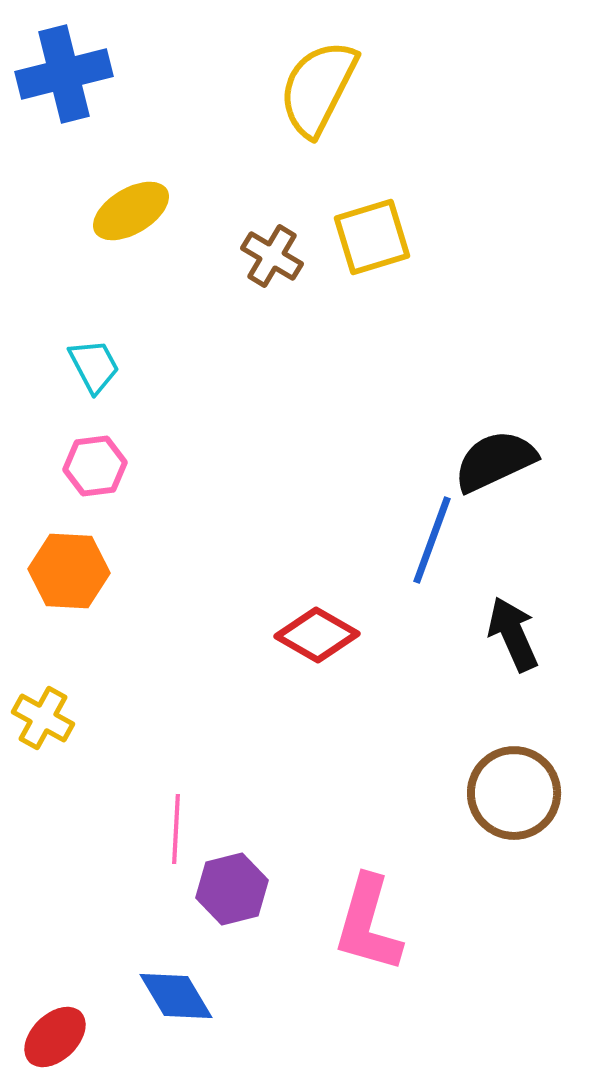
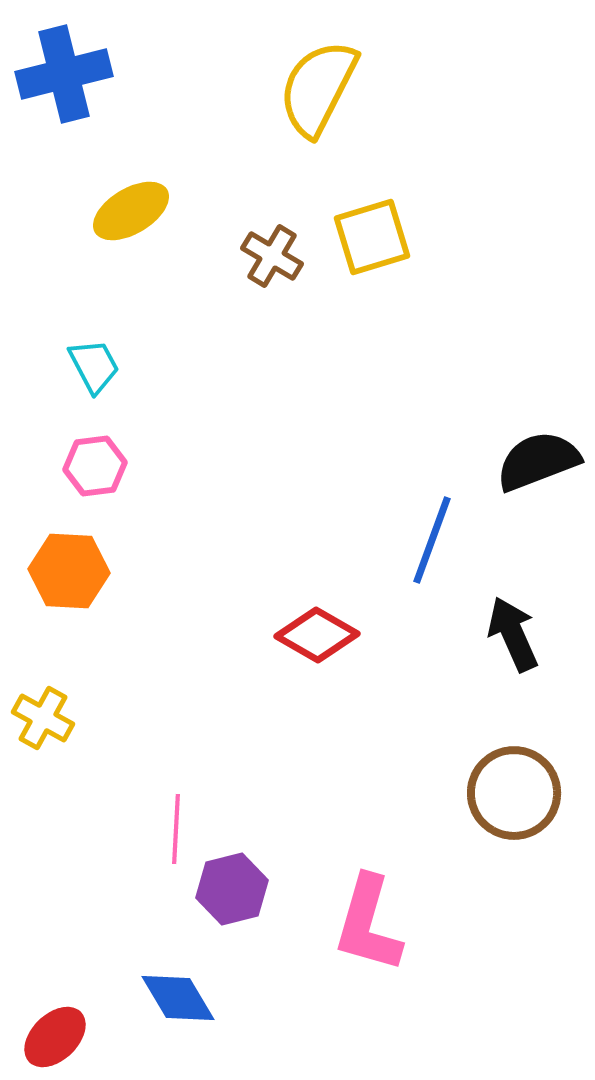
black semicircle: moved 43 px right; rotated 4 degrees clockwise
blue diamond: moved 2 px right, 2 px down
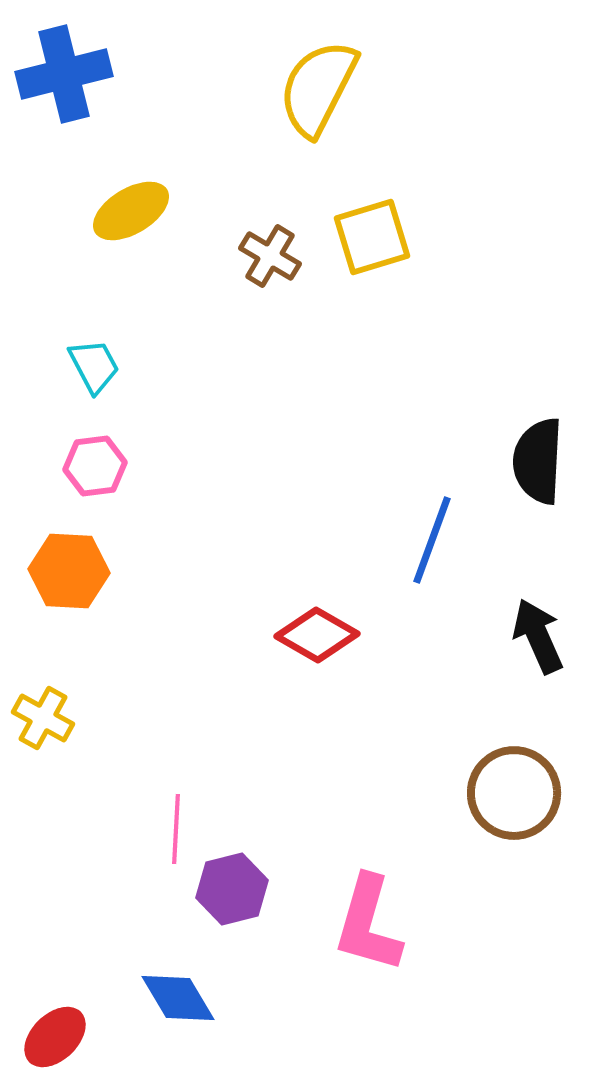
brown cross: moved 2 px left
black semicircle: rotated 66 degrees counterclockwise
black arrow: moved 25 px right, 2 px down
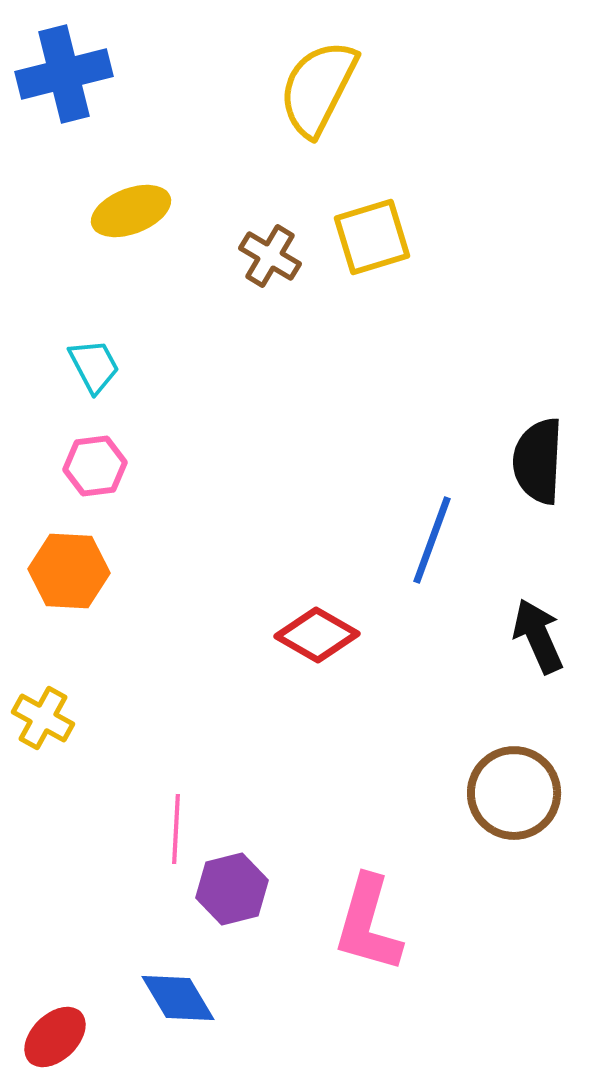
yellow ellipse: rotated 10 degrees clockwise
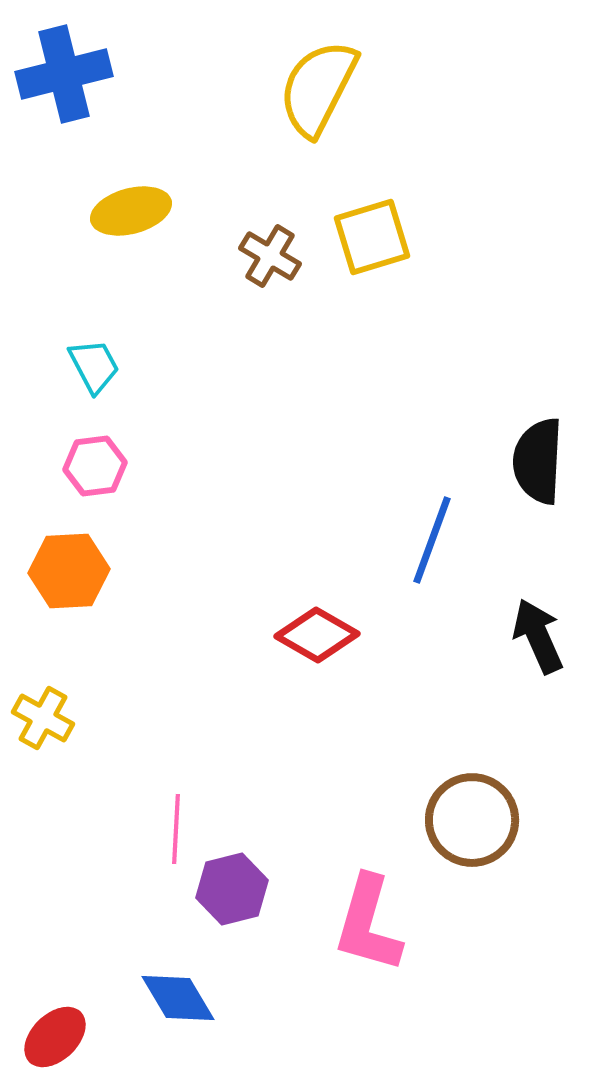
yellow ellipse: rotated 6 degrees clockwise
orange hexagon: rotated 6 degrees counterclockwise
brown circle: moved 42 px left, 27 px down
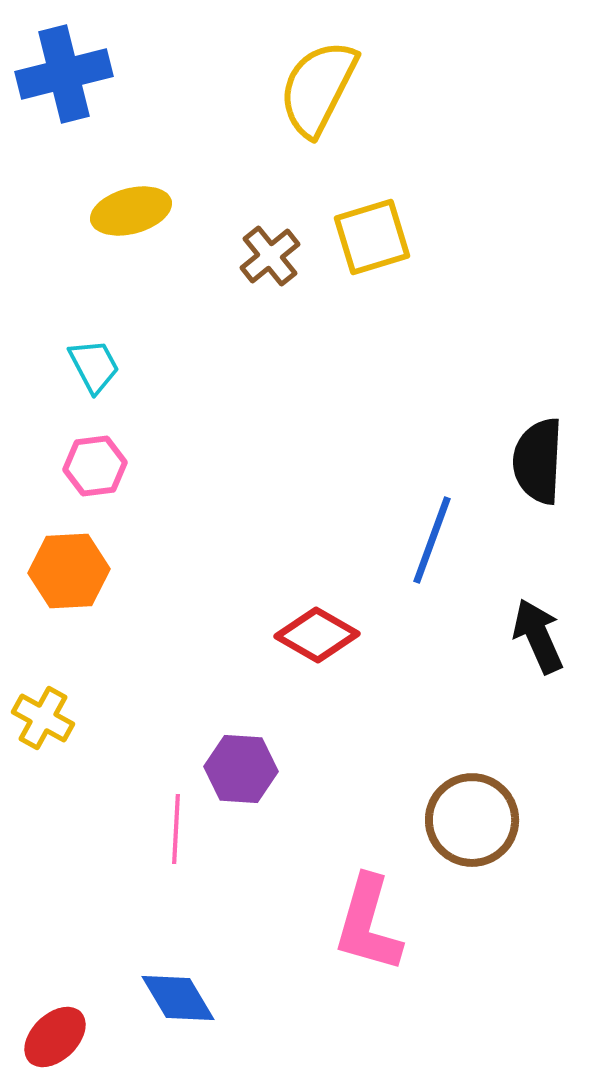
brown cross: rotated 20 degrees clockwise
purple hexagon: moved 9 px right, 120 px up; rotated 18 degrees clockwise
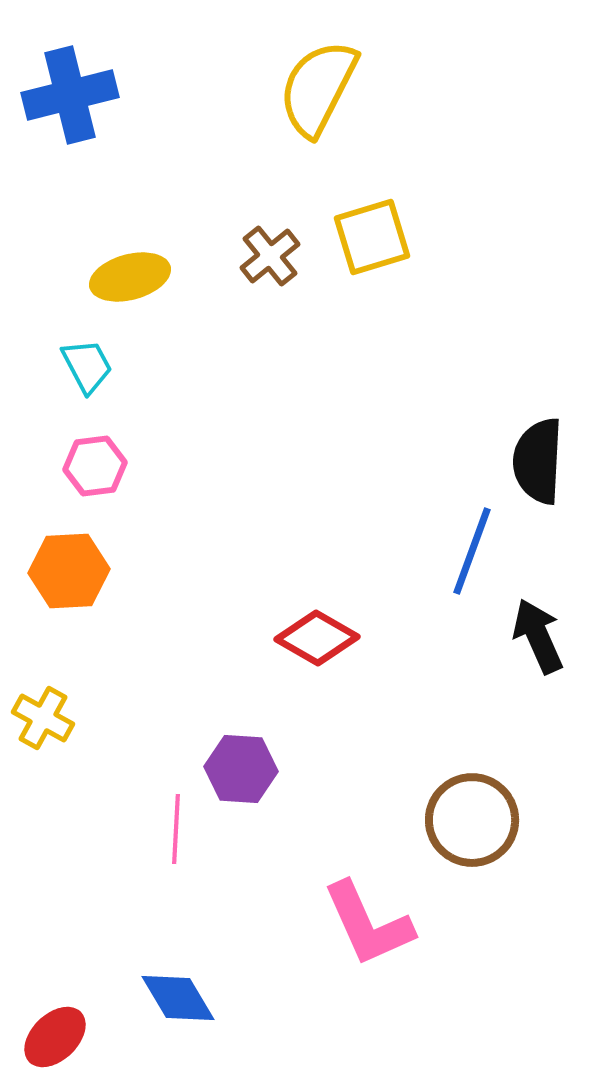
blue cross: moved 6 px right, 21 px down
yellow ellipse: moved 1 px left, 66 px down
cyan trapezoid: moved 7 px left
blue line: moved 40 px right, 11 px down
red diamond: moved 3 px down
pink L-shape: rotated 40 degrees counterclockwise
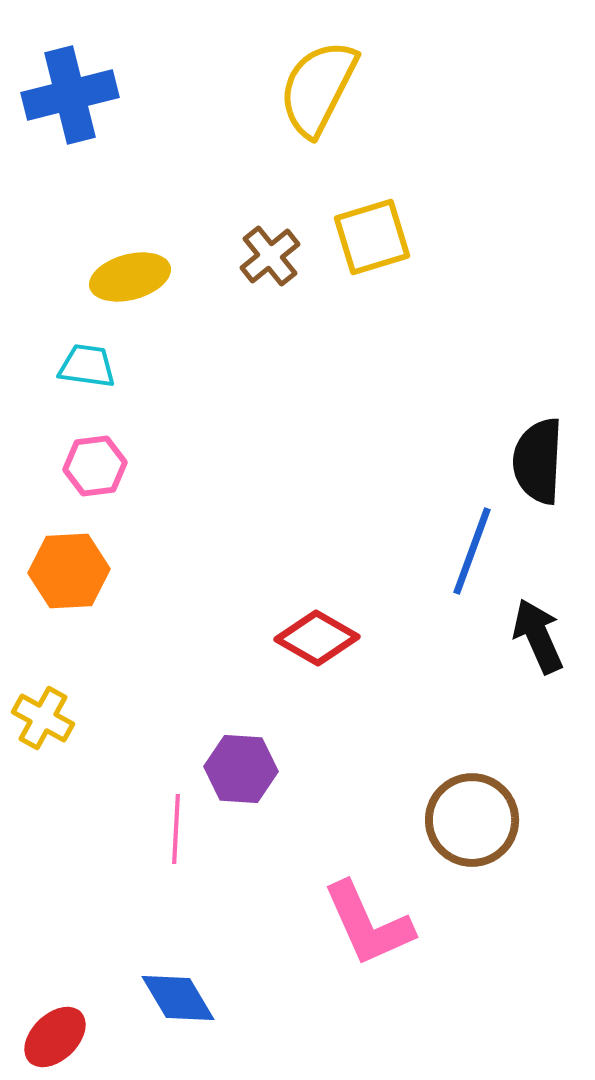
cyan trapezoid: rotated 54 degrees counterclockwise
